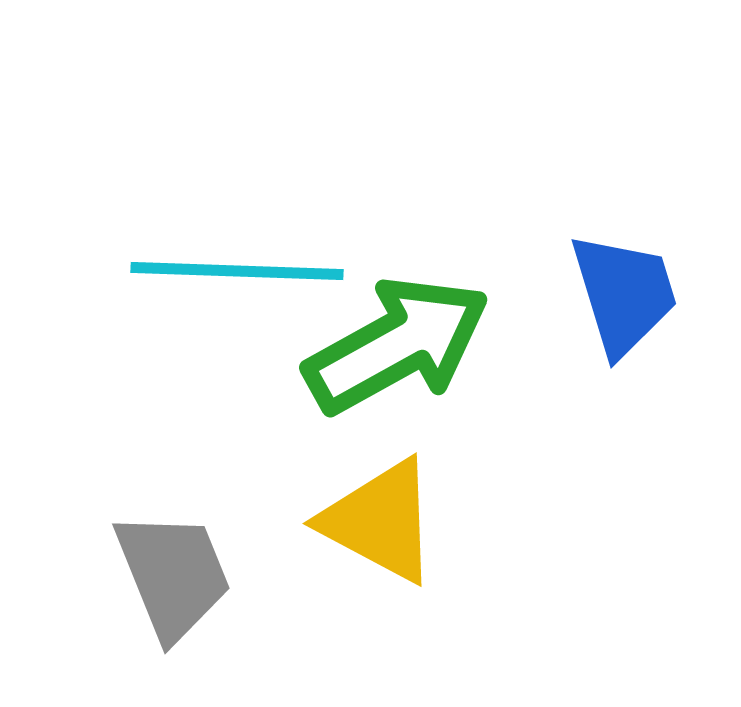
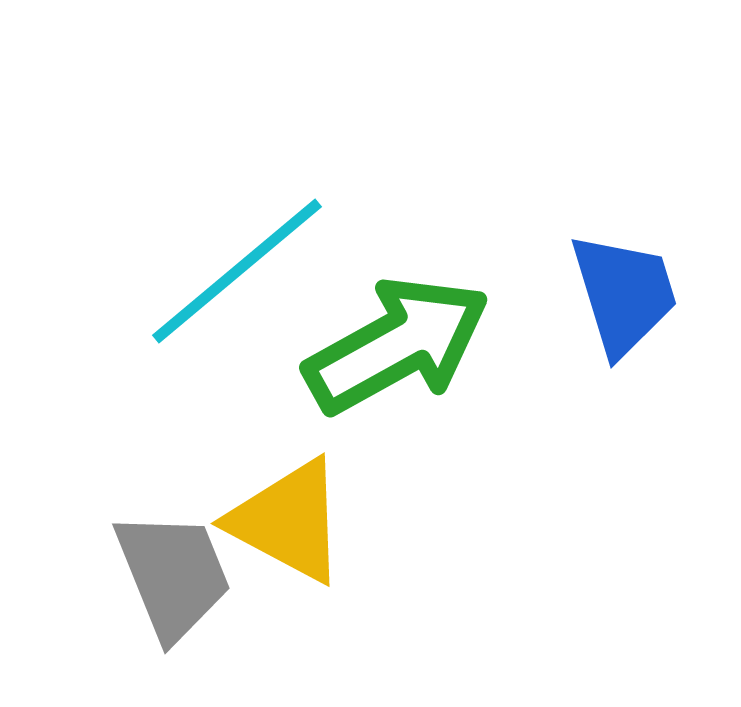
cyan line: rotated 42 degrees counterclockwise
yellow triangle: moved 92 px left
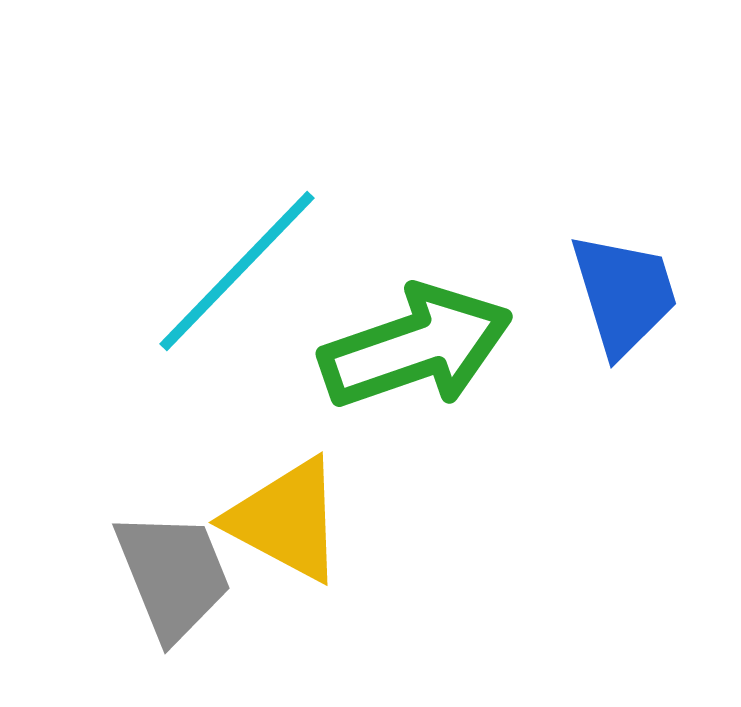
cyan line: rotated 6 degrees counterclockwise
green arrow: moved 19 px right, 2 px down; rotated 10 degrees clockwise
yellow triangle: moved 2 px left, 1 px up
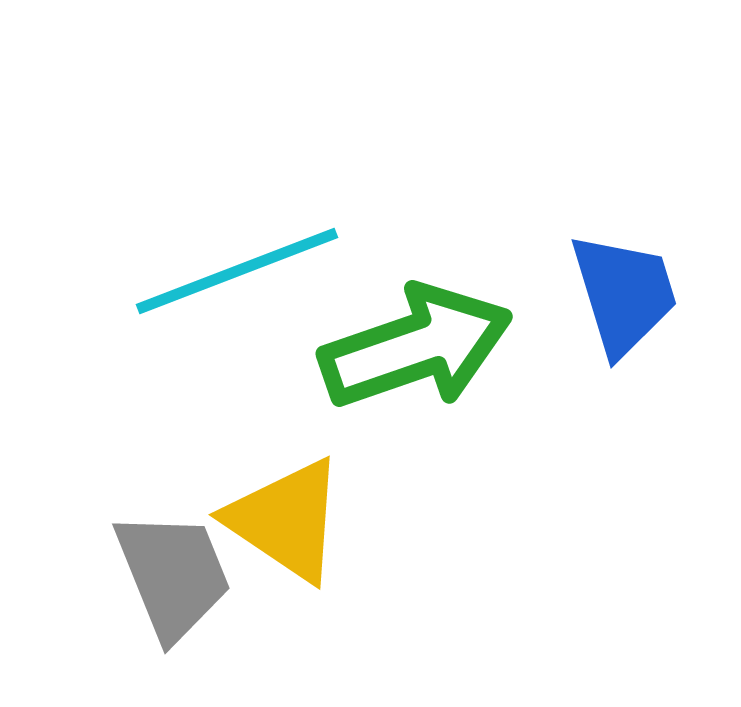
cyan line: rotated 25 degrees clockwise
yellow triangle: rotated 6 degrees clockwise
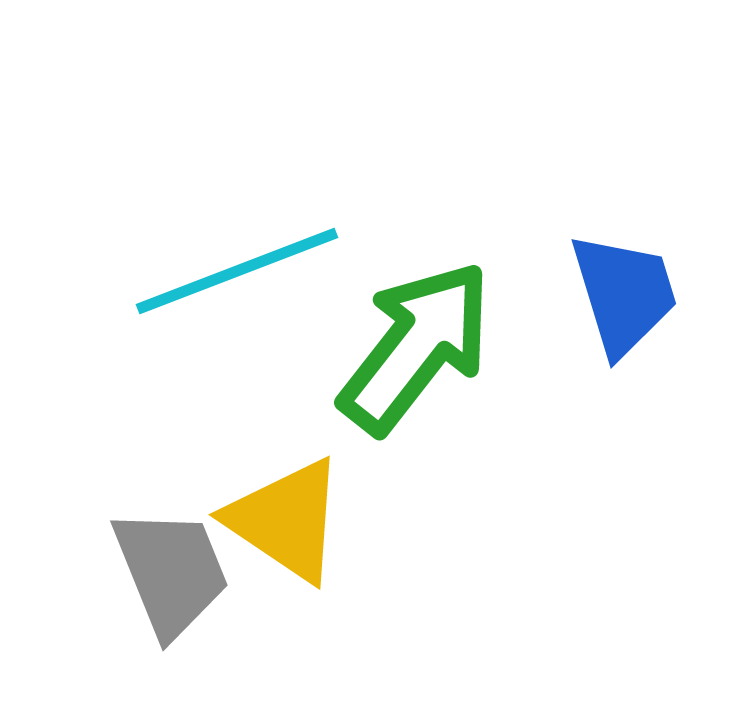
green arrow: rotated 33 degrees counterclockwise
gray trapezoid: moved 2 px left, 3 px up
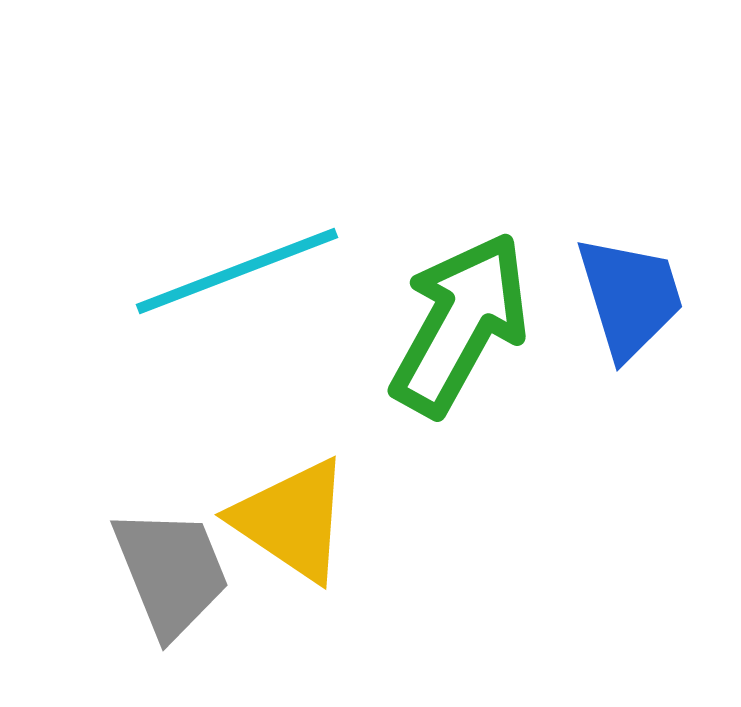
blue trapezoid: moved 6 px right, 3 px down
green arrow: moved 44 px right, 23 px up; rotated 9 degrees counterclockwise
yellow triangle: moved 6 px right
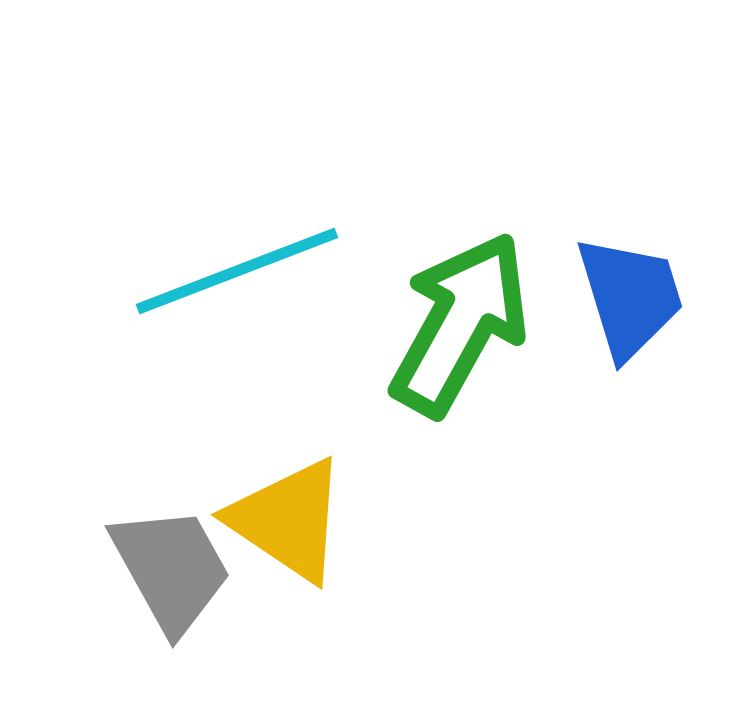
yellow triangle: moved 4 px left
gray trapezoid: moved 3 px up; rotated 7 degrees counterclockwise
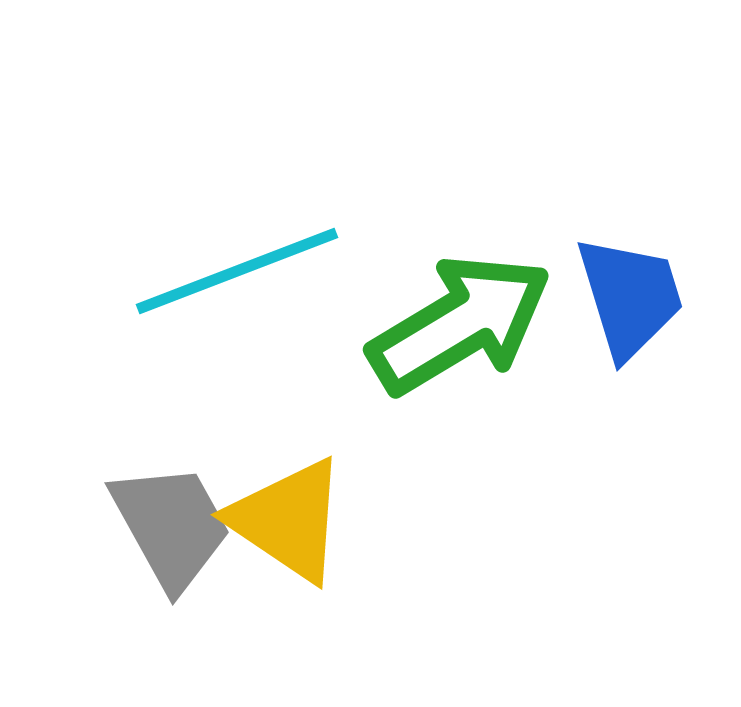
green arrow: rotated 30 degrees clockwise
gray trapezoid: moved 43 px up
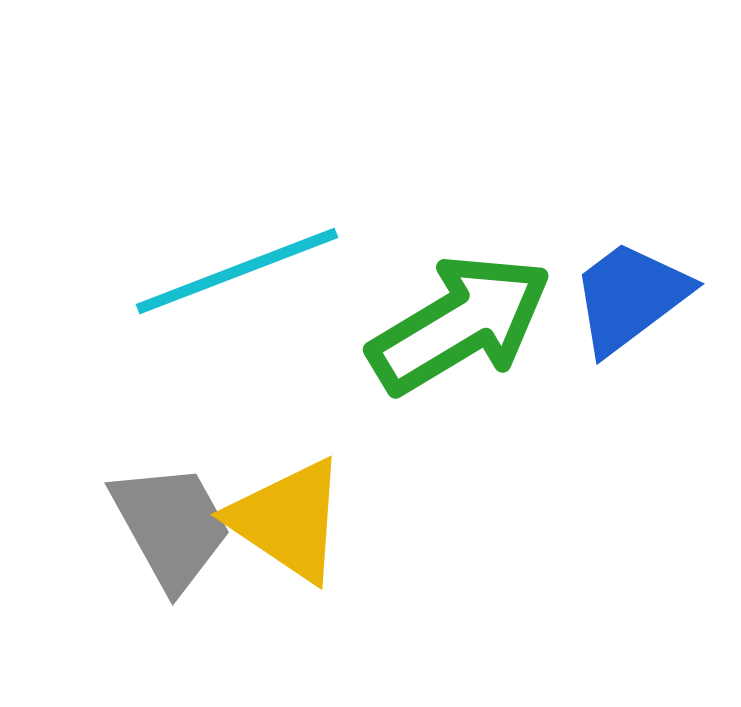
blue trapezoid: rotated 110 degrees counterclockwise
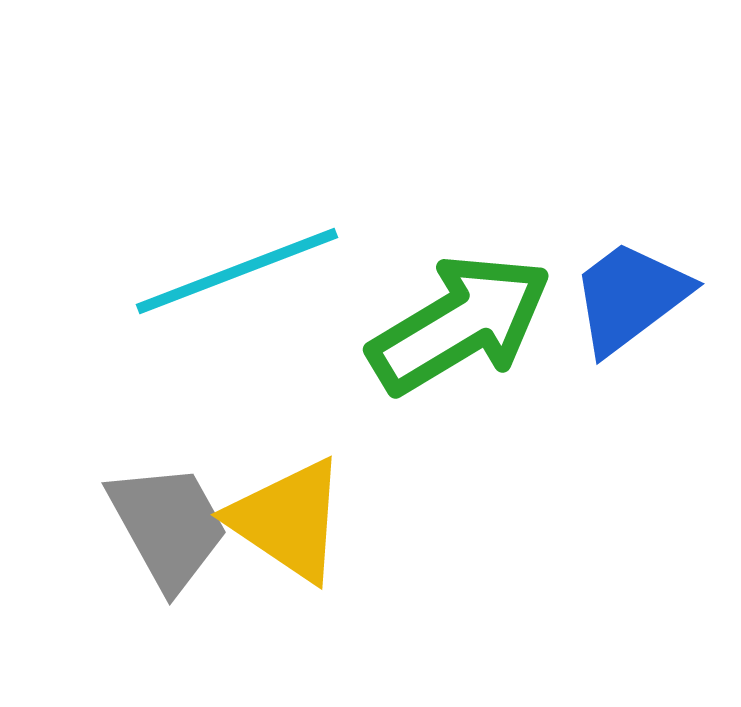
gray trapezoid: moved 3 px left
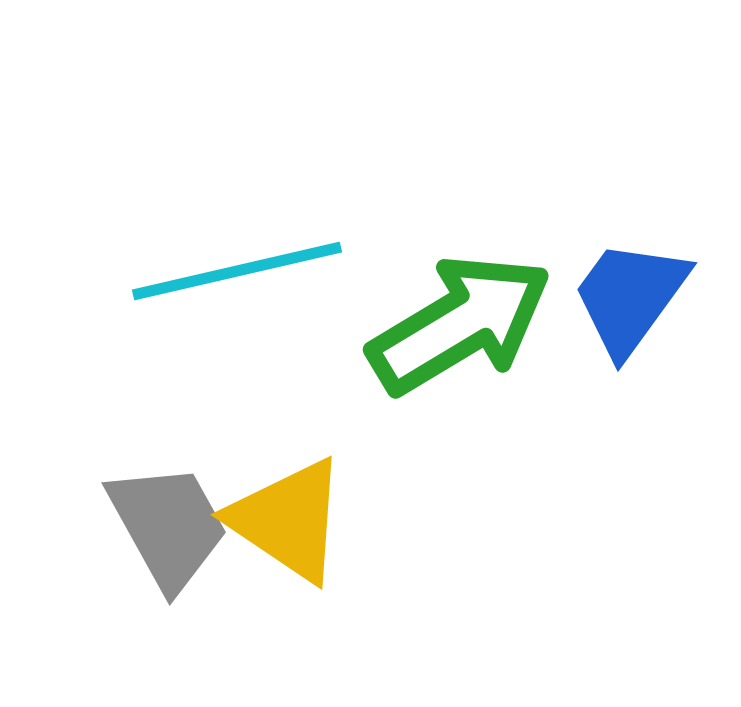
cyan line: rotated 8 degrees clockwise
blue trapezoid: rotated 17 degrees counterclockwise
